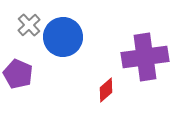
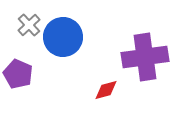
red diamond: rotated 25 degrees clockwise
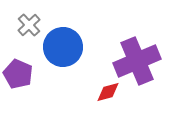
blue circle: moved 10 px down
purple cross: moved 8 px left, 4 px down; rotated 15 degrees counterclockwise
red diamond: moved 2 px right, 2 px down
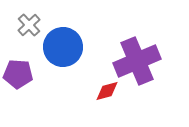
purple pentagon: rotated 20 degrees counterclockwise
red diamond: moved 1 px left, 1 px up
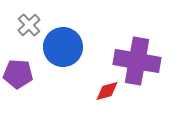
purple cross: rotated 33 degrees clockwise
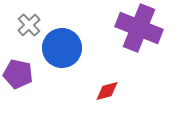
blue circle: moved 1 px left, 1 px down
purple cross: moved 2 px right, 33 px up; rotated 12 degrees clockwise
purple pentagon: rotated 8 degrees clockwise
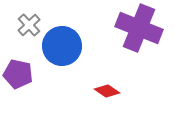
blue circle: moved 2 px up
red diamond: rotated 50 degrees clockwise
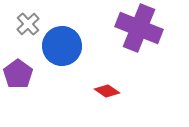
gray cross: moved 1 px left, 1 px up
purple pentagon: rotated 24 degrees clockwise
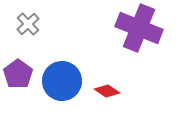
blue circle: moved 35 px down
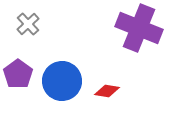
red diamond: rotated 25 degrees counterclockwise
